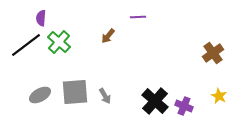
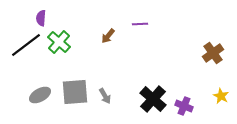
purple line: moved 2 px right, 7 px down
yellow star: moved 2 px right
black cross: moved 2 px left, 2 px up
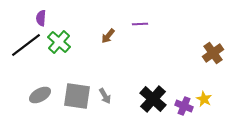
gray square: moved 2 px right, 4 px down; rotated 12 degrees clockwise
yellow star: moved 17 px left, 3 px down
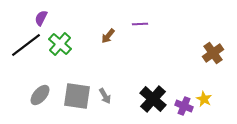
purple semicircle: rotated 21 degrees clockwise
green cross: moved 1 px right, 2 px down
gray ellipse: rotated 20 degrees counterclockwise
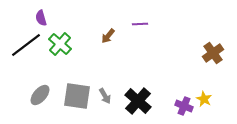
purple semicircle: rotated 42 degrees counterclockwise
black cross: moved 15 px left, 2 px down
